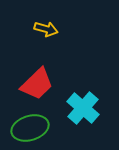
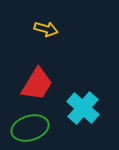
red trapezoid: rotated 15 degrees counterclockwise
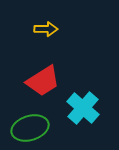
yellow arrow: rotated 15 degrees counterclockwise
red trapezoid: moved 6 px right, 3 px up; rotated 27 degrees clockwise
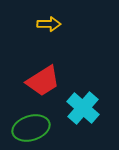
yellow arrow: moved 3 px right, 5 px up
green ellipse: moved 1 px right
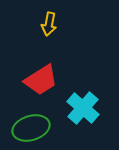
yellow arrow: rotated 100 degrees clockwise
red trapezoid: moved 2 px left, 1 px up
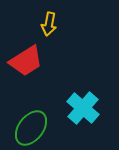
red trapezoid: moved 15 px left, 19 px up
green ellipse: rotated 36 degrees counterclockwise
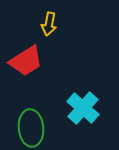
green ellipse: rotated 42 degrees counterclockwise
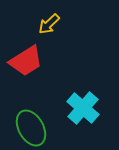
yellow arrow: rotated 35 degrees clockwise
green ellipse: rotated 24 degrees counterclockwise
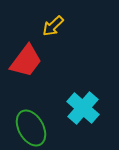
yellow arrow: moved 4 px right, 2 px down
red trapezoid: rotated 21 degrees counterclockwise
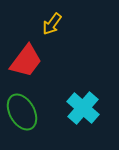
yellow arrow: moved 1 px left, 2 px up; rotated 10 degrees counterclockwise
green ellipse: moved 9 px left, 16 px up
